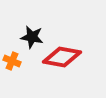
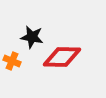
red diamond: rotated 9 degrees counterclockwise
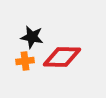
orange cross: moved 13 px right; rotated 30 degrees counterclockwise
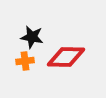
red diamond: moved 4 px right
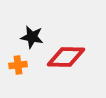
orange cross: moved 7 px left, 4 px down
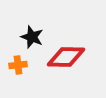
black star: rotated 10 degrees clockwise
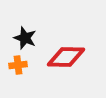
black star: moved 7 px left, 1 px down
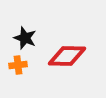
red diamond: moved 1 px right, 1 px up
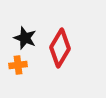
red diamond: moved 7 px left, 8 px up; rotated 60 degrees counterclockwise
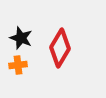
black star: moved 4 px left
